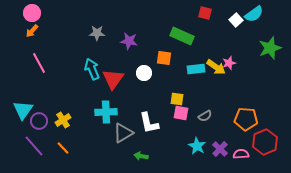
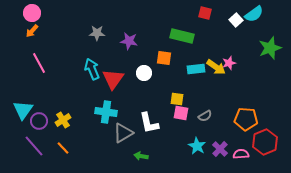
green rectangle: rotated 10 degrees counterclockwise
cyan cross: rotated 10 degrees clockwise
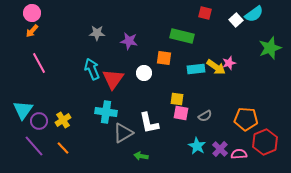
pink semicircle: moved 2 px left
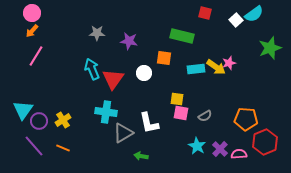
pink line: moved 3 px left, 7 px up; rotated 60 degrees clockwise
orange line: rotated 24 degrees counterclockwise
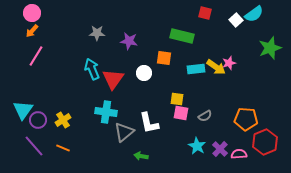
purple circle: moved 1 px left, 1 px up
gray triangle: moved 1 px right, 1 px up; rotated 10 degrees counterclockwise
